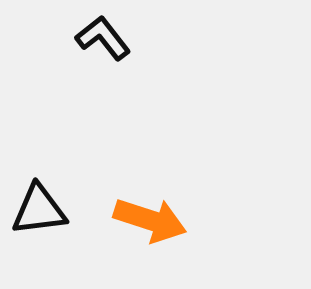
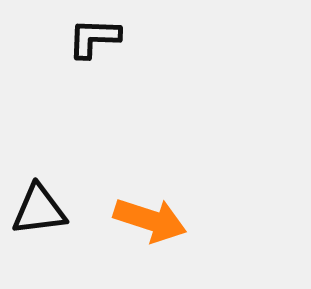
black L-shape: moved 9 px left; rotated 50 degrees counterclockwise
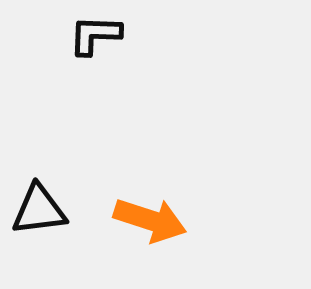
black L-shape: moved 1 px right, 3 px up
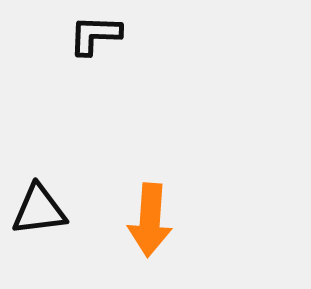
orange arrow: rotated 76 degrees clockwise
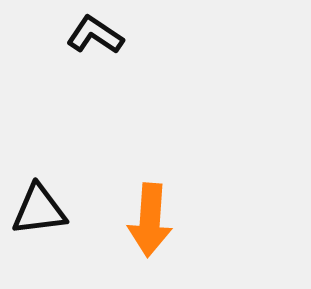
black L-shape: rotated 32 degrees clockwise
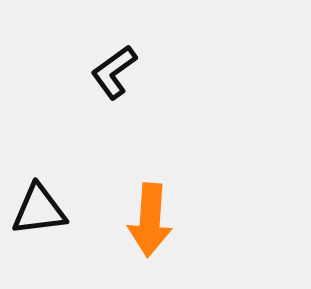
black L-shape: moved 19 px right, 37 px down; rotated 70 degrees counterclockwise
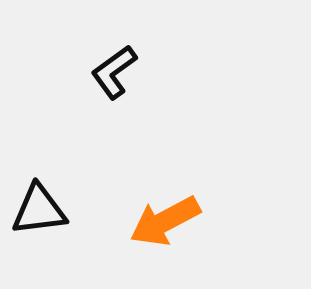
orange arrow: moved 15 px right, 1 px down; rotated 58 degrees clockwise
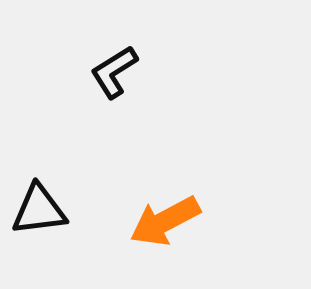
black L-shape: rotated 4 degrees clockwise
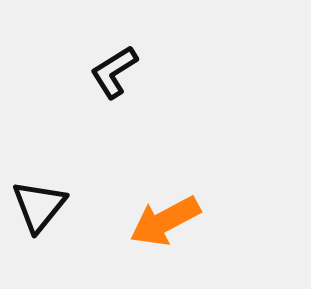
black triangle: moved 4 px up; rotated 44 degrees counterclockwise
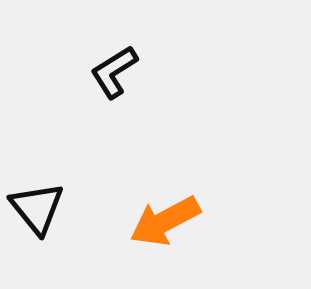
black triangle: moved 2 px left, 2 px down; rotated 18 degrees counterclockwise
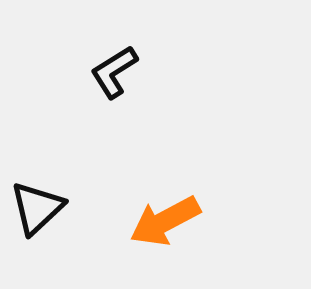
black triangle: rotated 26 degrees clockwise
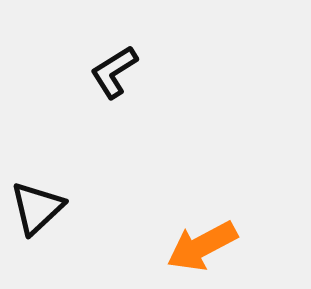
orange arrow: moved 37 px right, 25 px down
